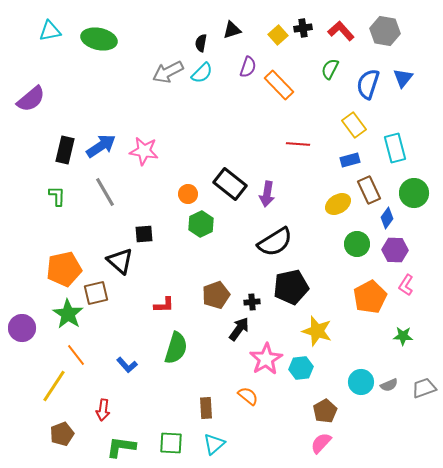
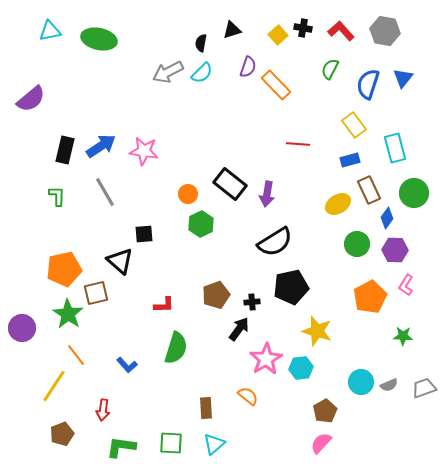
black cross at (303, 28): rotated 18 degrees clockwise
orange rectangle at (279, 85): moved 3 px left
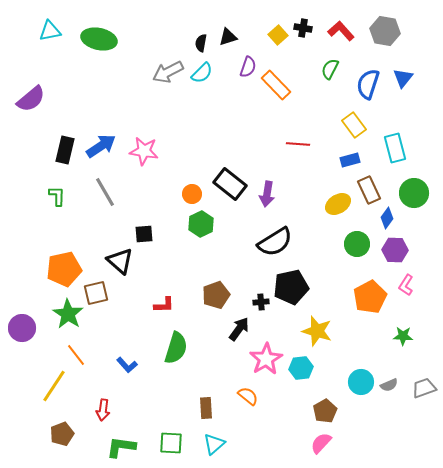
black triangle at (232, 30): moved 4 px left, 7 px down
orange circle at (188, 194): moved 4 px right
black cross at (252, 302): moved 9 px right
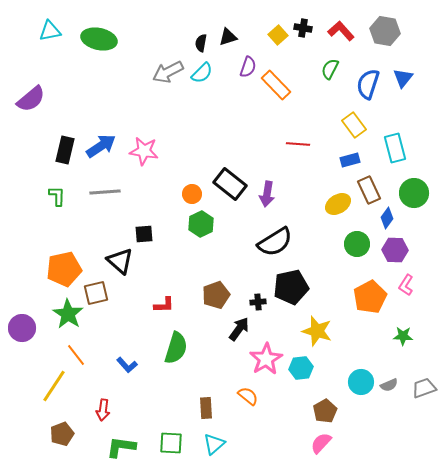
gray line at (105, 192): rotated 64 degrees counterclockwise
black cross at (261, 302): moved 3 px left
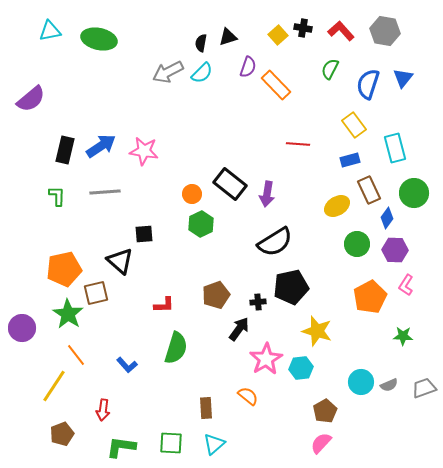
yellow ellipse at (338, 204): moved 1 px left, 2 px down
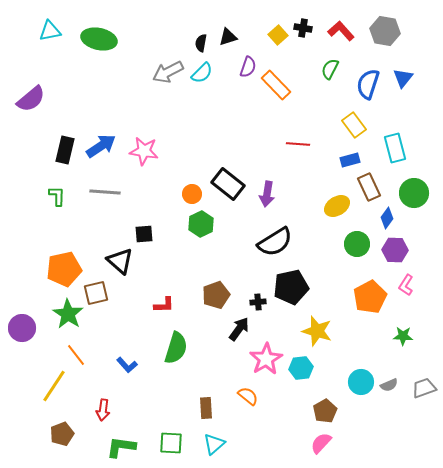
black rectangle at (230, 184): moved 2 px left
brown rectangle at (369, 190): moved 3 px up
gray line at (105, 192): rotated 8 degrees clockwise
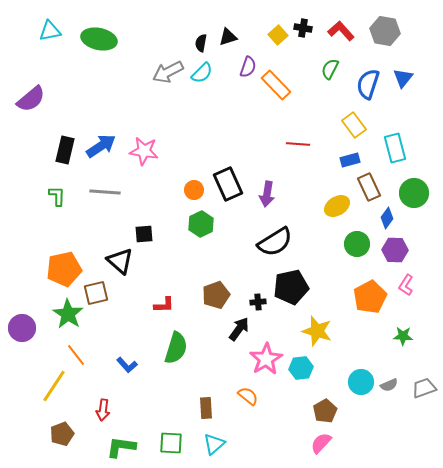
black rectangle at (228, 184): rotated 28 degrees clockwise
orange circle at (192, 194): moved 2 px right, 4 px up
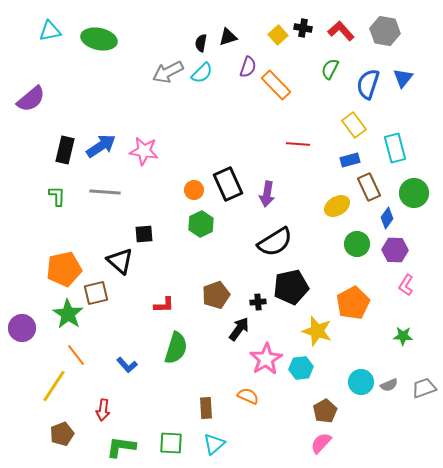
orange pentagon at (370, 297): moved 17 px left, 6 px down
orange semicircle at (248, 396): rotated 15 degrees counterclockwise
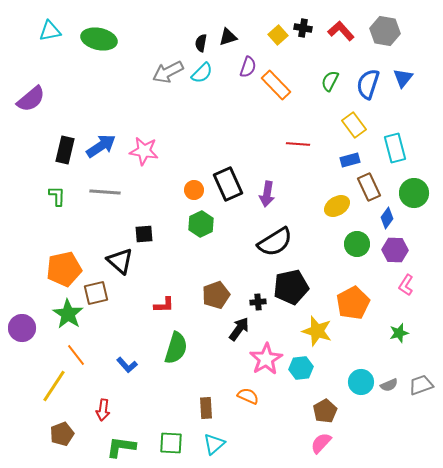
green semicircle at (330, 69): moved 12 px down
green star at (403, 336): moved 4 px left, 3 px up; rotated 18 degrees counterclockwise
gray trapezoid at (424, 388): moved 3 px left, 3 px up
